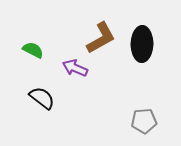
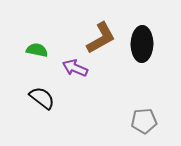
green semicircle: moved 4 px right; rotated 15 degrees counterclockwise
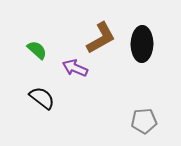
green semicircle: rotated 30 degrees clockwise
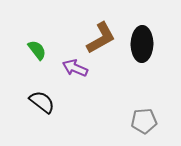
green semicircle: rotated 10 degrees clockwise
black semicircle: moved 4 px down
